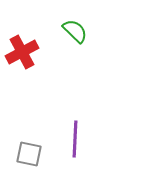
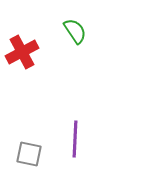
green semicircle: rotated 12 degrees clockwise
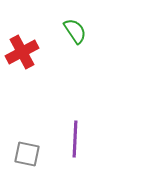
gray square: moved 2 px left
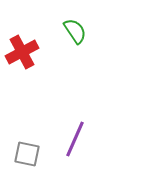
purple line: rotated 21 degrees clockwise
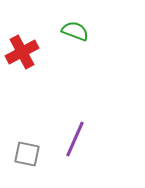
green semicircle: rotated 36 degrees counterclockwise
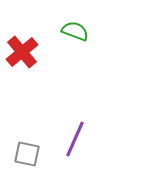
red cross: rotated 12 degrees counterclockwise
